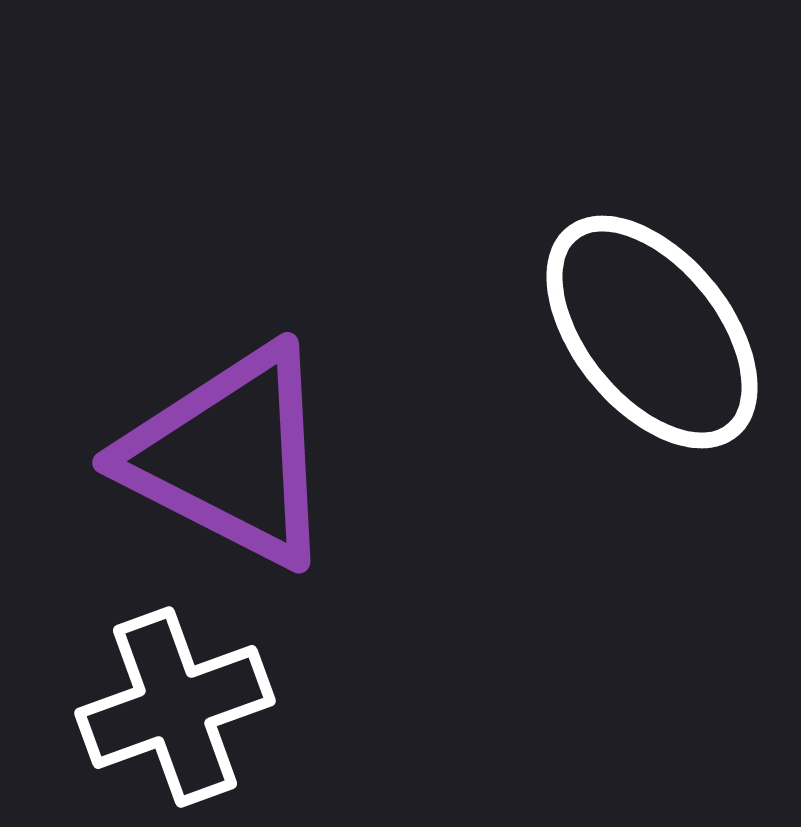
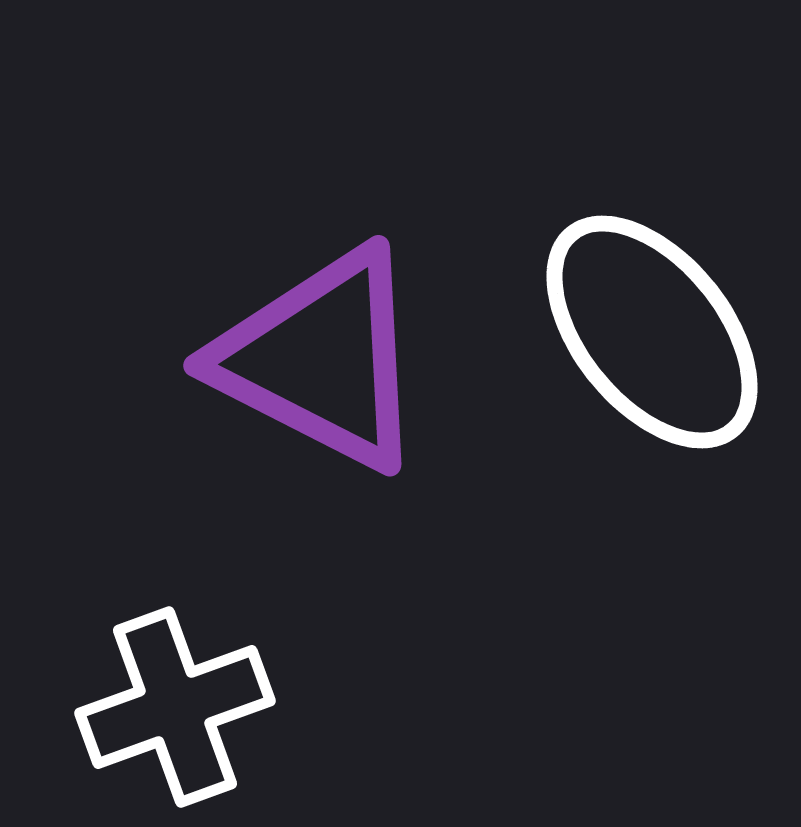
purple triangle: moved 91 px right, 97 px up
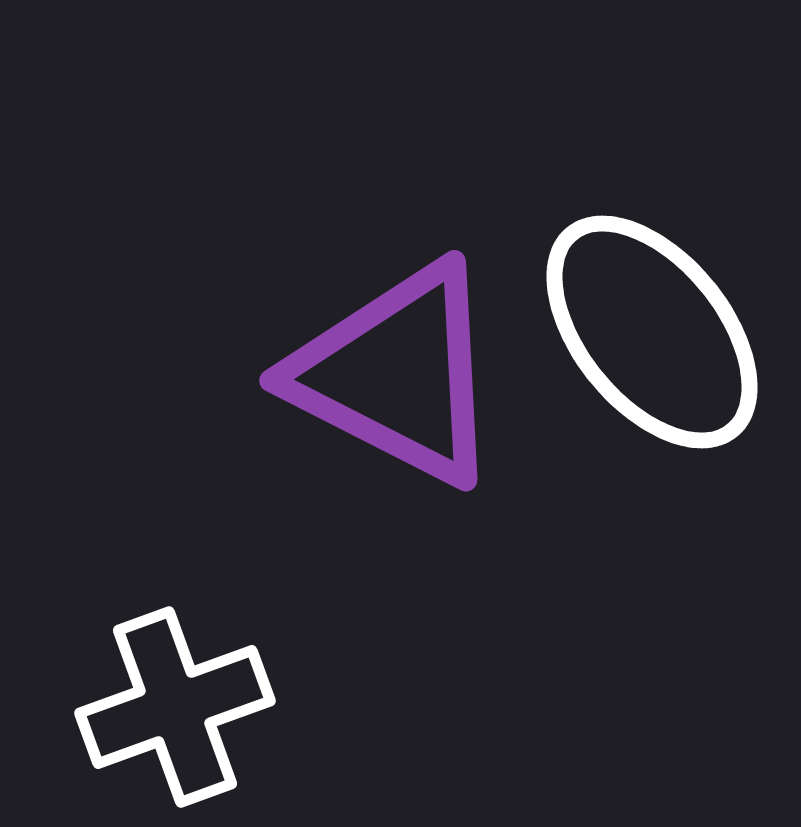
purple triangle: moved 76 px right, 15 px down
